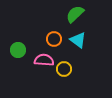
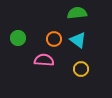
green semicircle: moved 2 px right, 1 px up; rotated 36 degrees clockwise
green circle: moved 12 px up
yellow circle: moved 17 px right
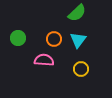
green semicircle: rotated 144 degrees clockwise
cyan triangle: rotated 30 degrees clockwise
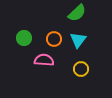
green circle: moved 6 px right
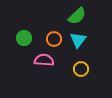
green semicircle: moved 3 px down
